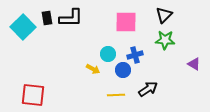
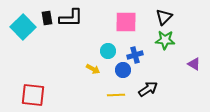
black triangle: moved 2 px down
cyan circle: moved 3 px up
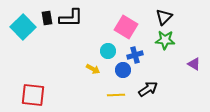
pink square: moved 5 px down; rotated 30 degrees clockwise
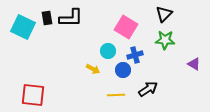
black triangle: moved 3 px up
cyan square: rotated 20 degrees counterclockwise
